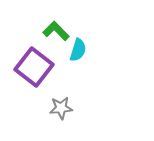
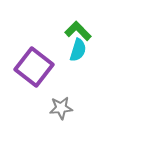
green L-shape: moved 22 px right
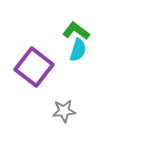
green L-shape: moved 2 px left; rotated 8 degrees counterclockwise
gray star: moved 3 px right, 3 px down
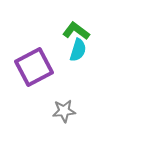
purple square: rotated 24 degrees clockwise
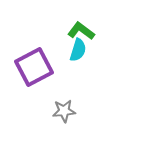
green L-shape: moved 5 px right
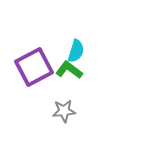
green L-shape: moved 12 px left, 39 px down
cyan semicircle: moved 2 px left, 1 px down
